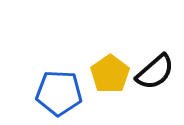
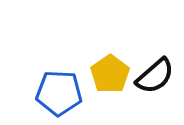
black semicircle: moved 4 px down
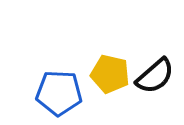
yellow pentagon: rotated 24 degrees counterclockwise
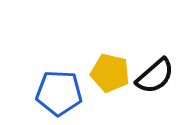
yellow pentagon: moved 1 px up
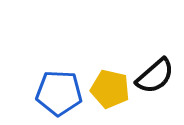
yellow pentagon: moved 16 px down
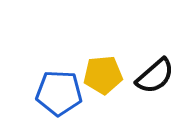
yellow pentagon: moved 7 px left, 14 px up; rotated 18 degrees counterclockwise
